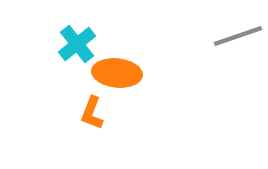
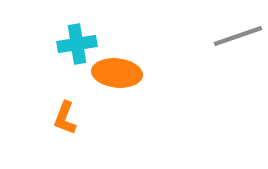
cyan cross: rotated 30 degrees clockwise
orange L-shape: moved 27 px left, 5 px down
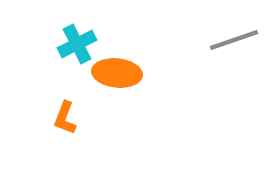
gray line: moved 4 px left, 4 px down
cyan cross: rotated 18 degrees counterclockwise
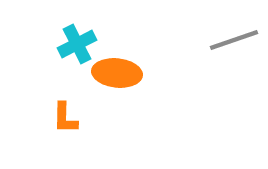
orange L-shape: rotated 20 degrees counterclockwise
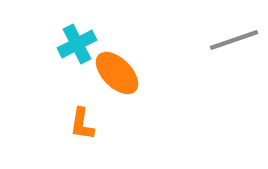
orange ellipse: rotated 39 degrees clockwise
orange L-shape: moved 17 px right, 6 px down; rotated 8 degrees clockwise
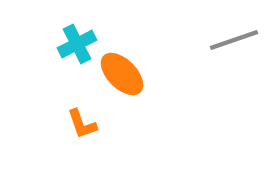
orange ellipse: moved 5 px right, 1 px down
orange L-shape: rotated 28 degrees counterclockwise
